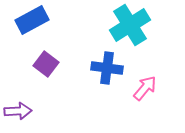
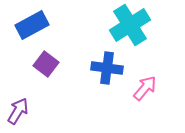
blue rectangle: moved 5 px down
purple arrow: rotated 56 degrees counterclockwise
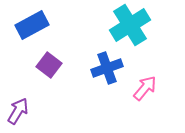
purple square: moved 3 px right, 1 px down
blue cross: rotated 28 degrees counterclockwise
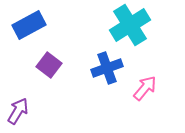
blue rectangle: moved 3 px left
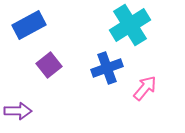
purple square: rotated 15 degrees clockwise
purple arrow: rotated 60 degrees clockwise
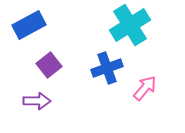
purple arrow: moved 19 px right, 10 px up
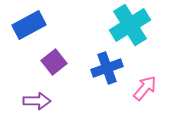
purple square: moved 5 px right, 3 px up
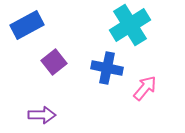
blue rectangle: moved 2 px left
blue cross: rotated 32 degrees clockwise
purple arrow: moved 5 px right, 14 px down
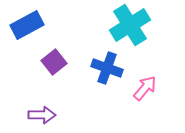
blue cross: rotated 8 degrees clockwise
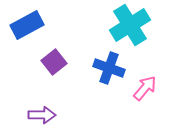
blue cross: moved 2 px right
